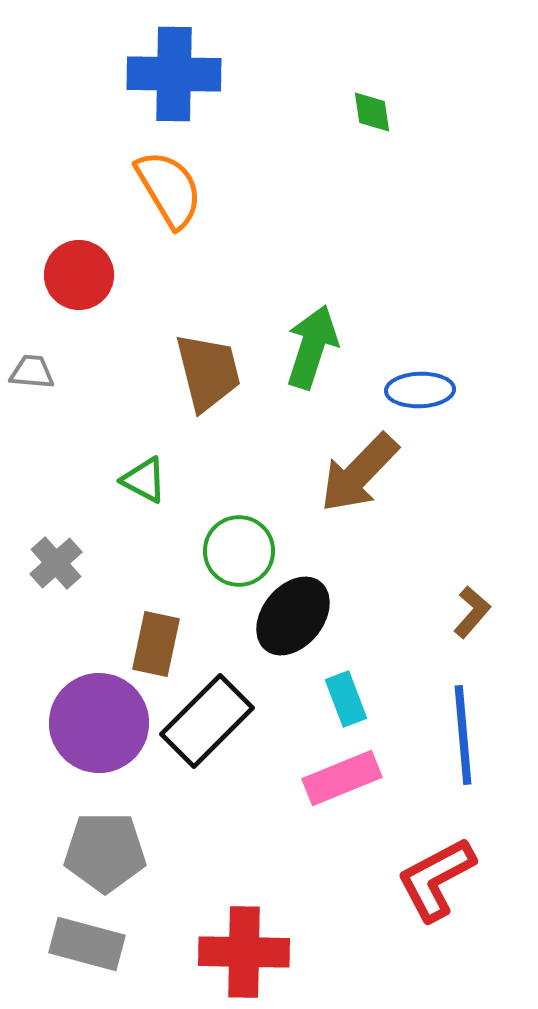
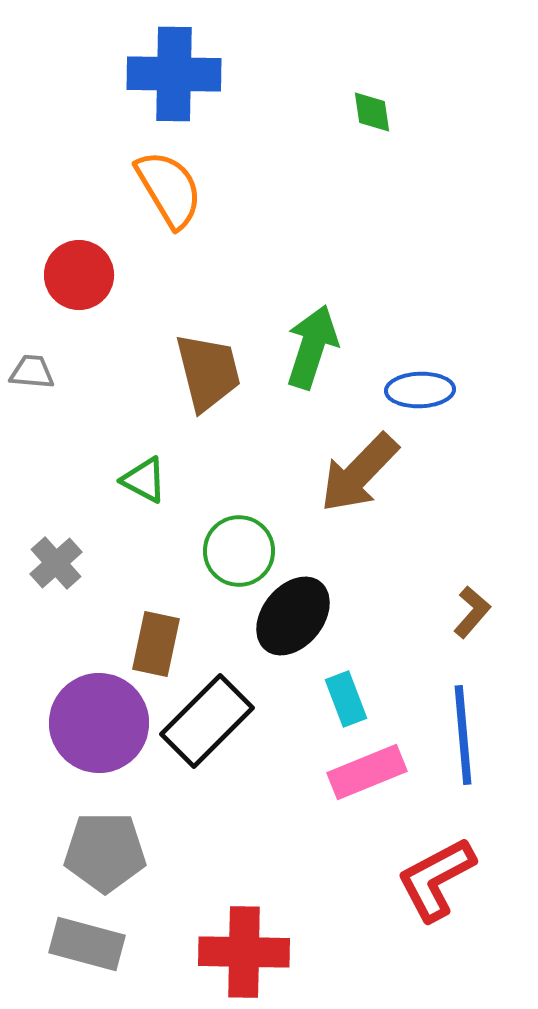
pink rectangle: moved 25 px right, 6 px up
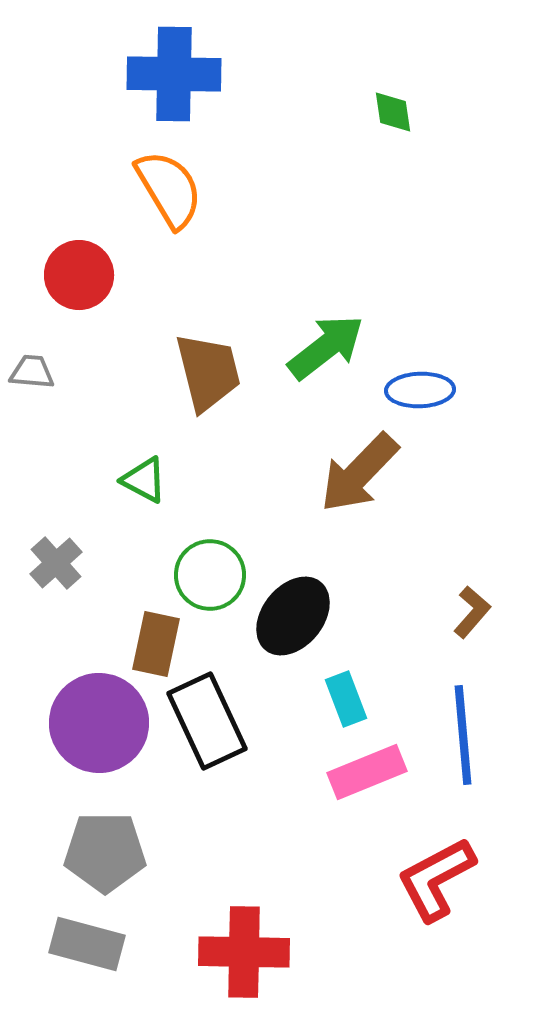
green diamond: moved 21 px right
green arrow: moved 14 px right; rotated 34 degrees clockwise
green circle: moved 29 px left, 24 px down
black rectangle: rotated 70 degrees counterclockwise
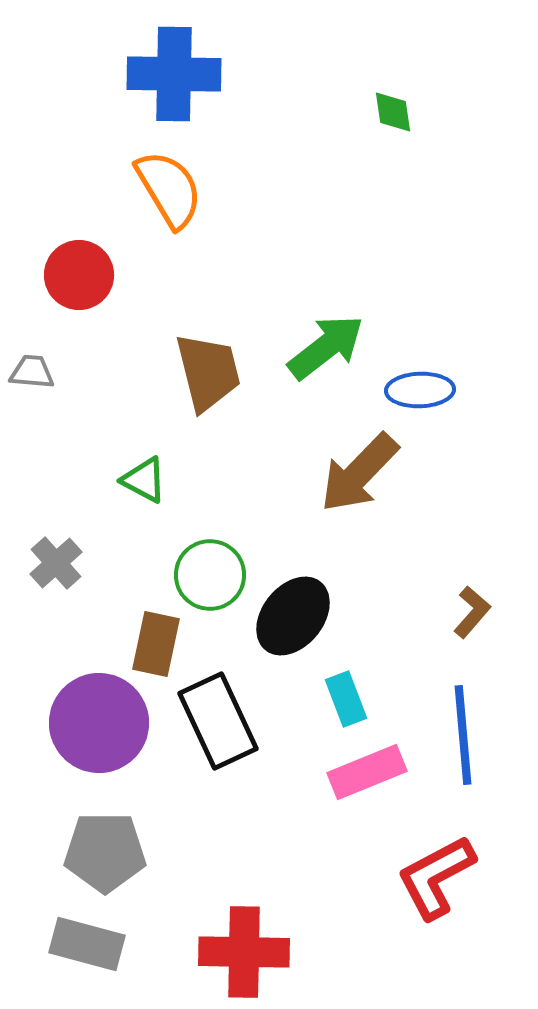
black rectangle: moved 11 px right
red L-shape: moved 2 px up
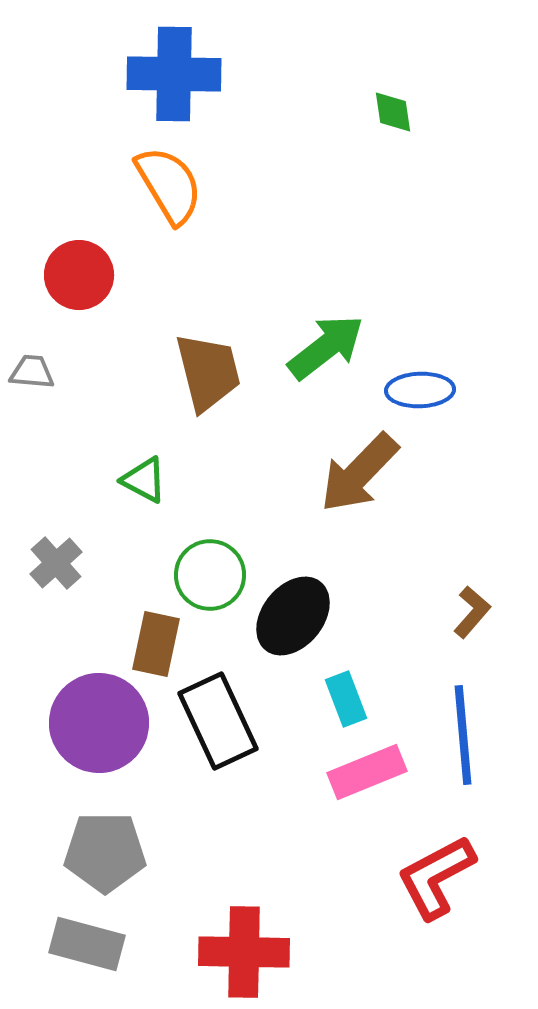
orange semicircle: moved 4 px up
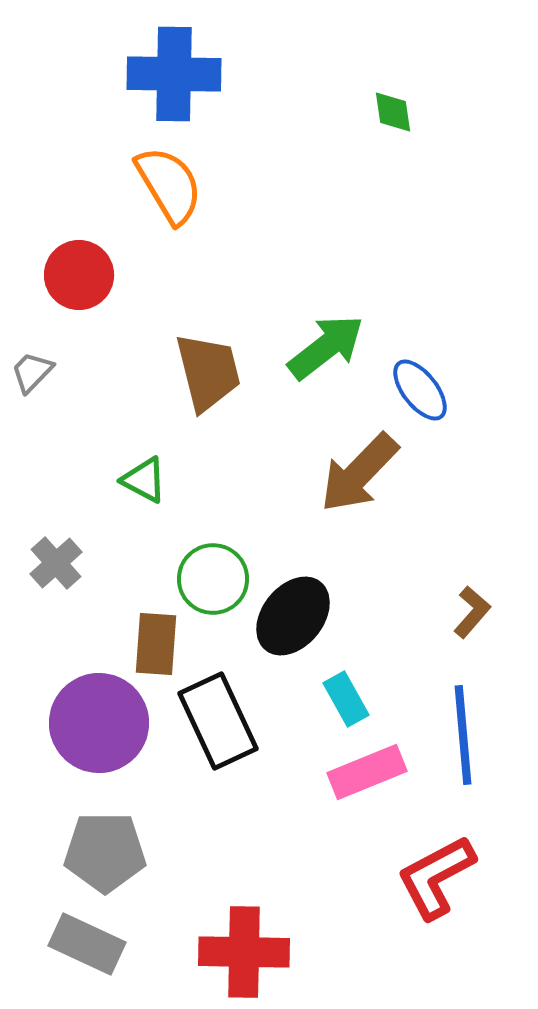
gray trapezoid: rotated 51 degrees counterclockwise
blue ellipse: rotated 54 degrees clockwise
green circle: moved 3 px right, 4 px down
brown rectangle: rotated 8 degrees counterclockwise
cyan rectangle: rotated 8 degrees counterclockwise
gray rectangle: rotated 10 degrees clockwise
